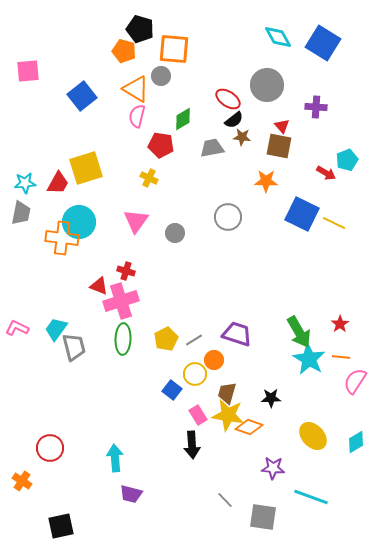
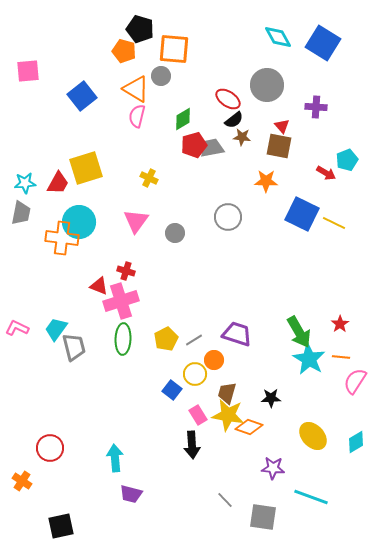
red pentagon at (161, 145): moved 33 px right; rotated 25 degrees counterclockwise
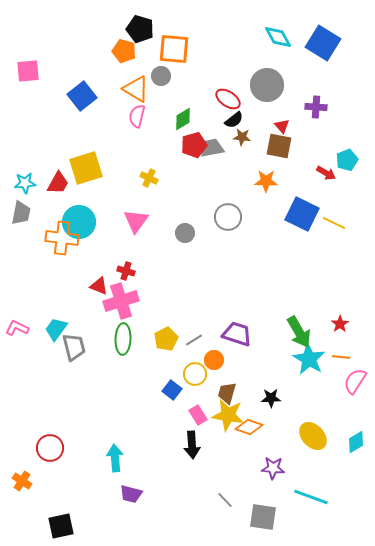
gray circle at (175, 233): moved 10 px right
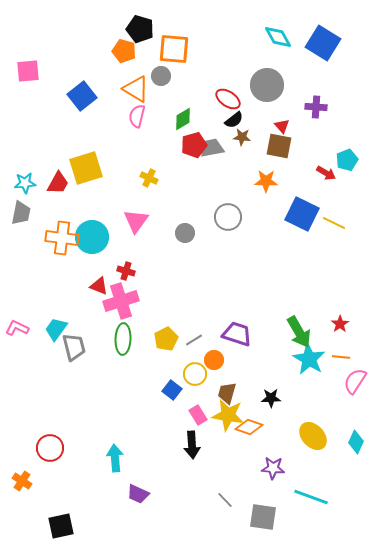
cyan circle at (79, 222): moved 13 px right, 15 px down
cyan diamond at (356, 442): rotated 35 degrees counterclockwise
purple trapezoid at (131, 494): moved 7 px right; rotated 10 degrees clockwise
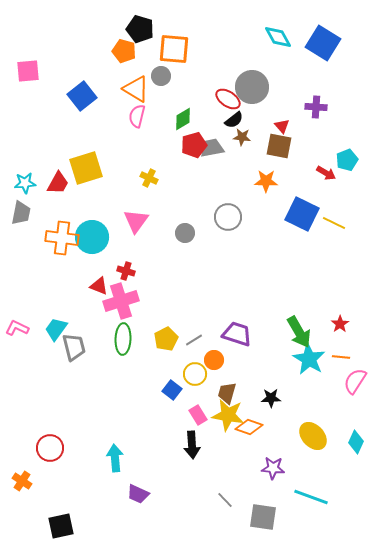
gray circle at (267, 85): moved 15 px left, 2 px down
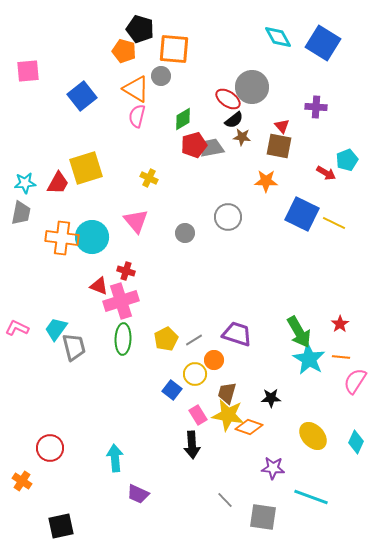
pink triangle at (136, 221): rotated 16 degrees counterclockwise
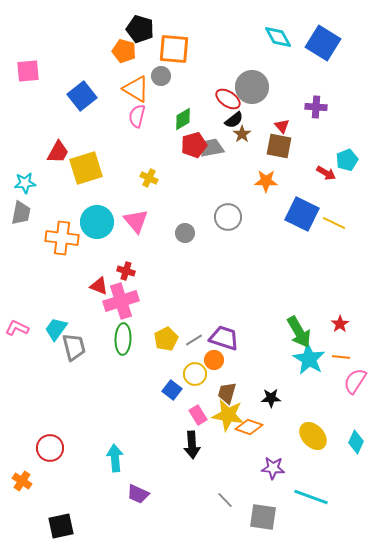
brown star at (242, 137): moved 3 px up; rotated 30 degrees clockwise
red trapezoid at (58, 183): moved 31 px up
cyan circle at (92, 237): moved 5 px right, 15 px up
purple trapezoid at (237, 334): moved 13 px left, 4 px down
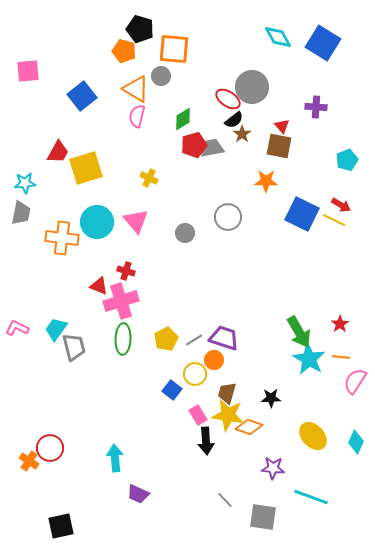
red arrow at (326, 173): moved 15 px right, 32 px down
yellow line at (334, 223): moved 3 px up
black arrow at (192, 445): moved 14 px right, 4 px up
orange cross at (22, 481): moved 7 px right, 20 px up
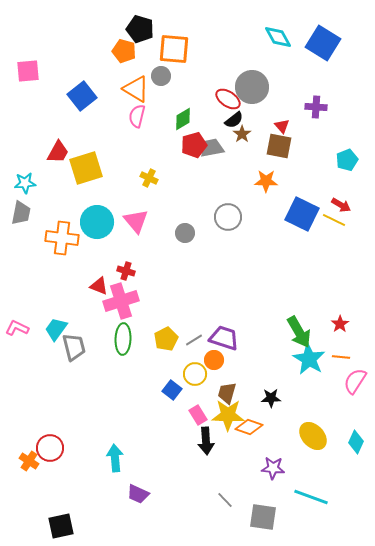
yellow star at (228, 415): rotated 8 degrees counterclockwise
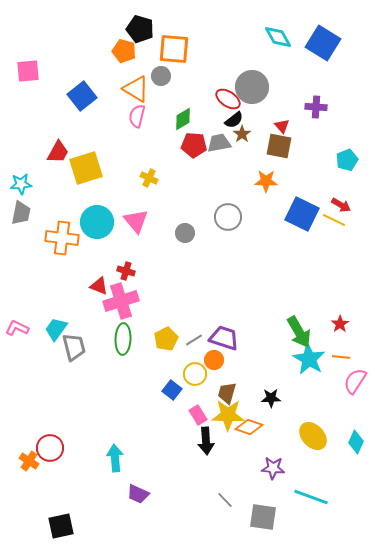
red pentagon at (194, 145): rotated 20 degrees clockwise
gray trapezoid at (212, 148): moved 7 px right, 5 px up
cyan star at (25, 183): moved 4 px left, 1 px down
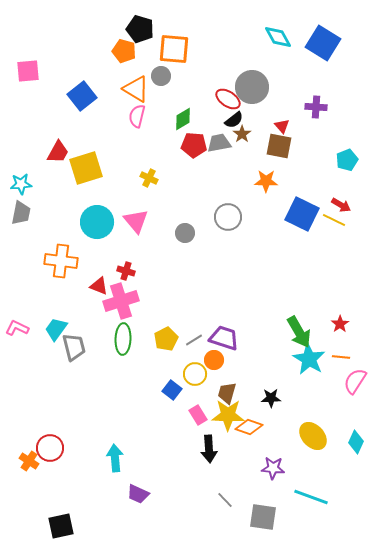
orange cross at (62, 238): moved 1 px left, 23 px down
black arrow at (206, 441): moved 3 px right, 8 px down
